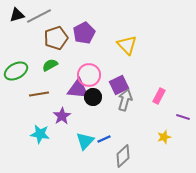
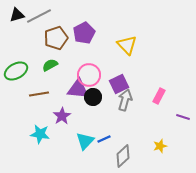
purple square: moved 1 px up
yellow star: moved 4 px left, 9 px down
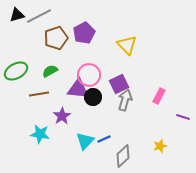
green semicircle: moved 6 px down
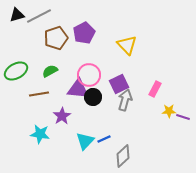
pink rectangle: moved 4 px left, 7 px up
yellow star: moved 9 px right, 35 px up; rotated 16 degrees clockwise
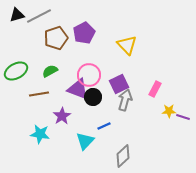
purple triangle: rotated 15 degrees clockwise
blue line: moved 13 px up
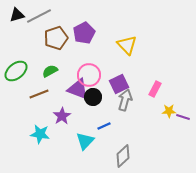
green ellipse: rotated 10 degrees counterclockwise
brown line: rotated 12 degrees counterclockwise
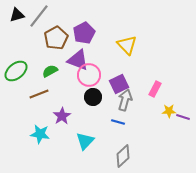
gray line: rotated 25 degrees counterclockwise
brown pentagon: rotated 10 degrees counterclockwise
purple triangle: moved 29 px up
blue line: moved 14 px right, 4 px up; rotated 40 degrees clockwise
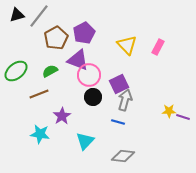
pink rectangle: moved 3 px right, 42 px up
gray diamond: rotated 50 degrees clockwise
